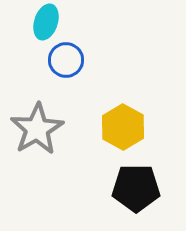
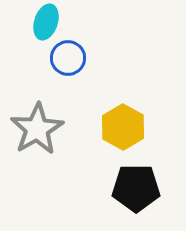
blue circle: moved 2 px right, 2 px up
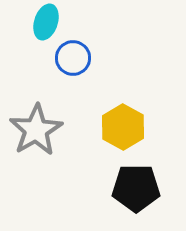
blue circle: moved 5 px right
gray star: moved 1 px left, 1 px down
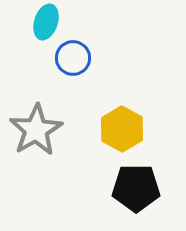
yellow hexagon: moved 1 px left, 2 px down
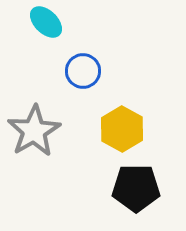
cyan ellipse: rotated 64 degrees counterclockwise
blue circle: moved 10 px right, 13 px down
gray star: moved 2 px left, 1 px down
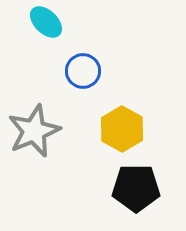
gray star: rotated 8 degrees clockwise
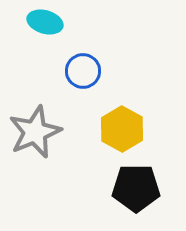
cyan ellipse: moved 1 px left; rotated 28 degrees counterclockwise
gray star: moved 1 px right, 1 px down
